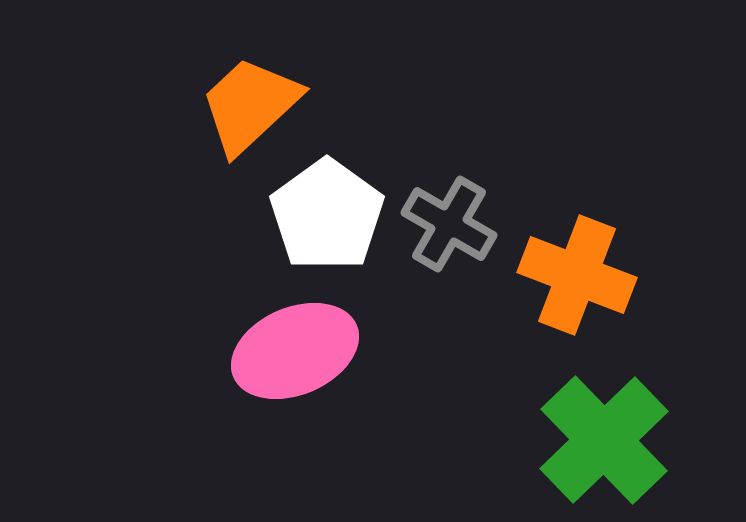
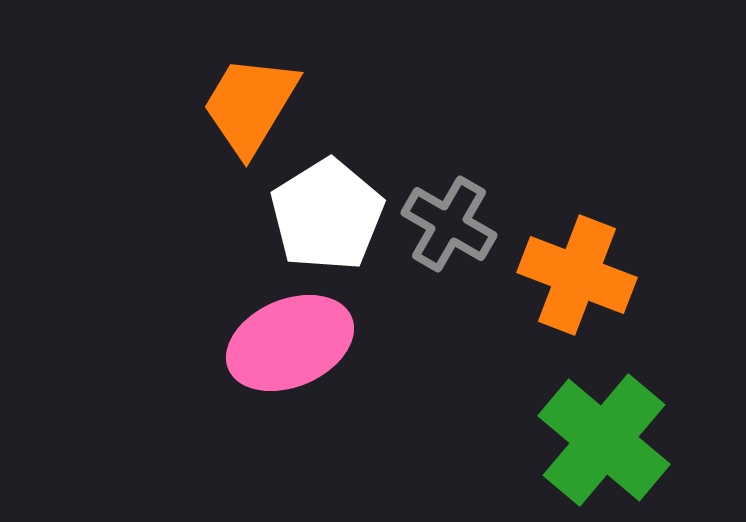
orange trapezoid: rotated 16 degrees counterclockwise
white pentagon: rotated 4 degrees clockwise
pink ellipse: moved 5 px left, 8 px up
green cross: rotated 6 degrees counterclockwise
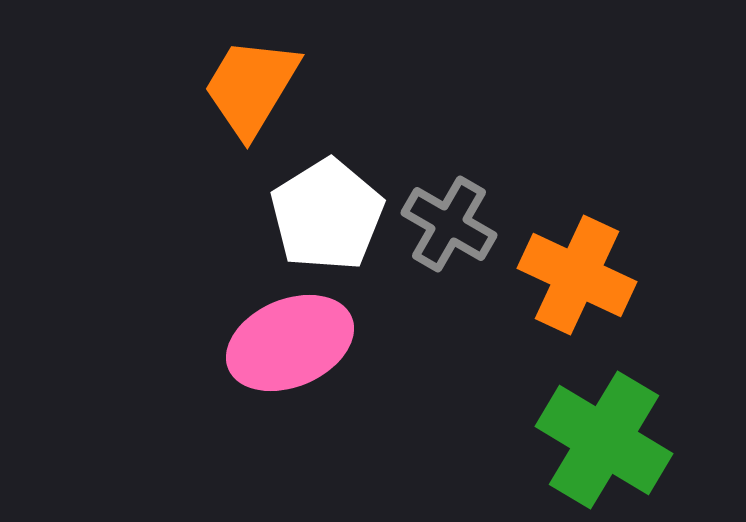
orange trapezoid: moved 1 px right, 18 px up
orange cross: rotated 4 degrees clockwise
green cross: rotated 9 degrees counterclockwise
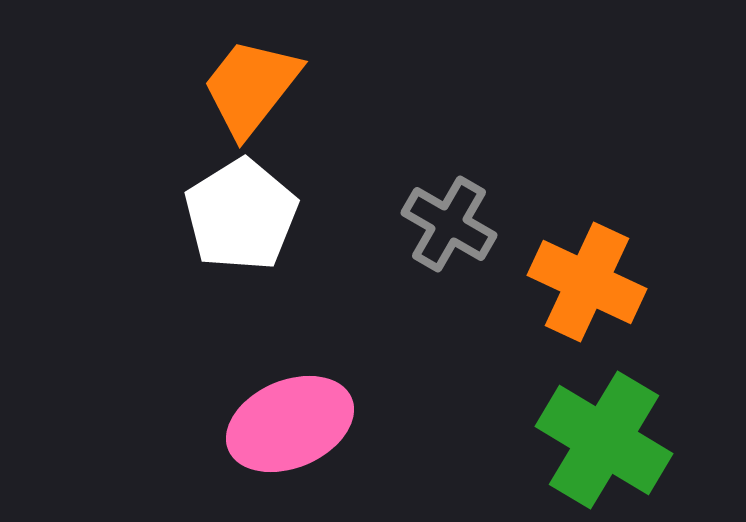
orange trapezoid: rotated 7 degrees clockwise
white pentagon: moved 86 px left
orange cross: moved 10 px right, 7 px down
pink ellipse: moved 81 px down
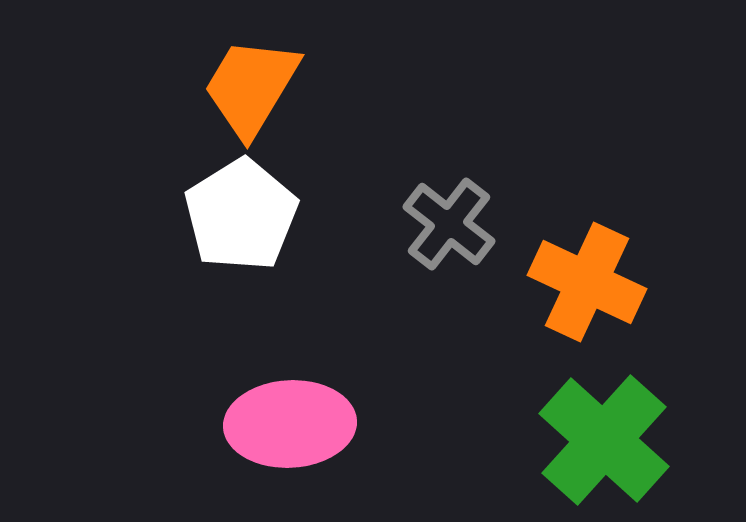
orange trapezoid: rotated 7 degrees counterclockwise
gray cross: rotated 8 degrees clockwise
pink ellipse: rotated 20 degrees clockwise
green cross: rotated 11 degrees clockwise
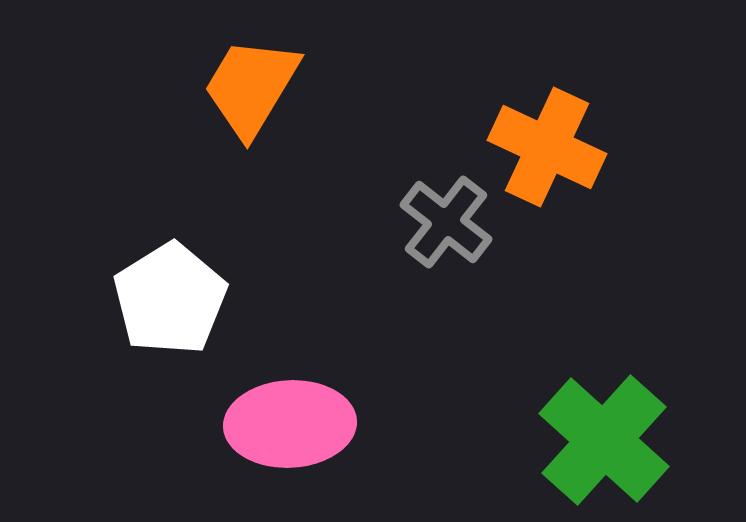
white pentagon: moved 71 px left, 84 px down
gray cross: moved 3 px left, 2 px up
orange cross: moved 40 px left, 135 px up
